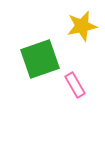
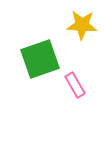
yellow star: moved 1 px up; rotated 16 degrees clockwise
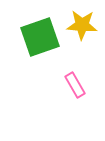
green square: moved 22 px up
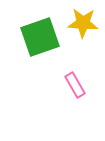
yellow star: moved 1 px right, 2 px up
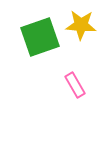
yellow star: moved 2 px left, 2 px down
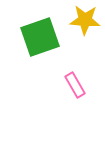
yellow star: moved 4 px right, 5 px up
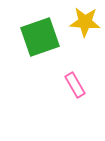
yellow star: moved 2 px down
